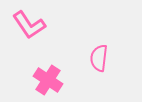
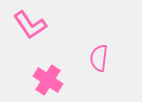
pink L-shape: moved 1 px right
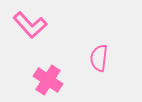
pink L-shape: rotated 8 degrees counterclockwise
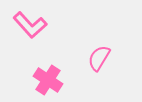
pink semicircle: rotated 24 degrees clockwise
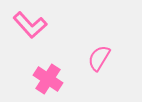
pink cross: moved 1 px up
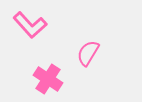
pink semicircle: moved 11 px left, 5 px up
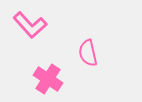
pink semicircle: rotated 44 degrees counterclockwise
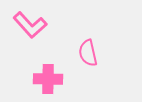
pink cross: rotated 32 degrees counterclockwise
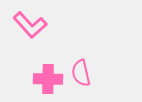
pink semicircle: moved 7 px left, 20 px down
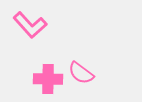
pink semicircle: rotated 40 degrees counterclockwise
